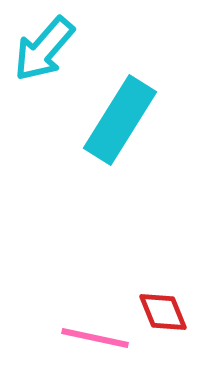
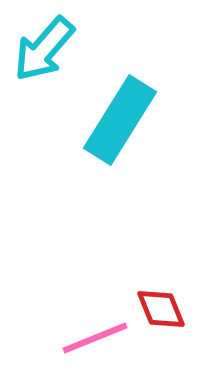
red diamond: moved 2 px left, 3 px up
pink line: rotated 34 degrees counterclockwise
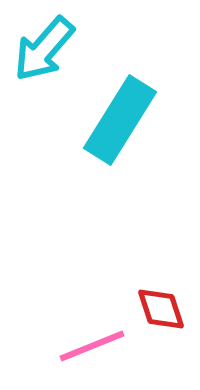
red diamond: rotated 4 degrees clockwise
pink line: moved 3 px left, 8 px down
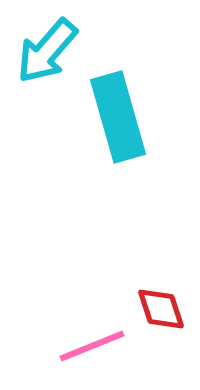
cyan arrow: moved 3 px right, 2 px down
cyan rectangle: moved 2 px left, 3 px up; rotated 48 degrees counterclockwise
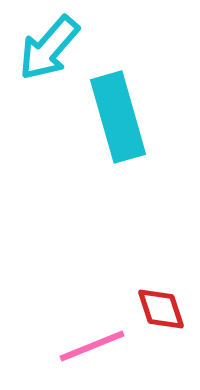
cyan arrow: moved 2 px right, 3 px up
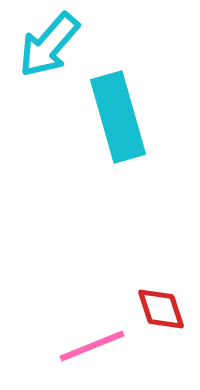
cyan arrow: moved 3 px up
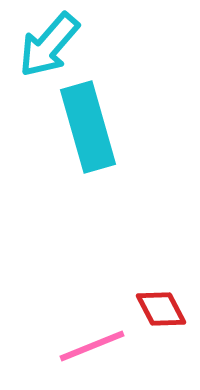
cyan rectangle: moved 30 px left, 10 px down
red diamond: rotated 10 degrees counterclockwise
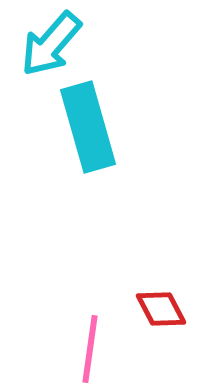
cyan arrow: moved 2 px right, 1 px up
pink line: moved 2 px left, 3 px down; rotated 60 degrees counterclockwise
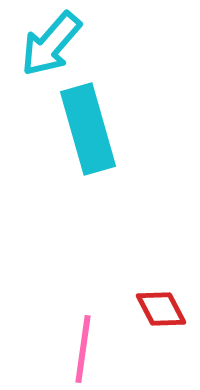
cyan rectangle: moved 2 px down
pink line: moved 7 px left
